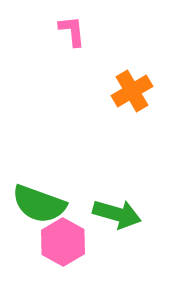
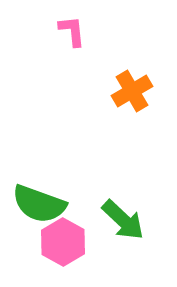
green arrow: moved 6 px right, 6 px down; rotated 27 degrees clockwise
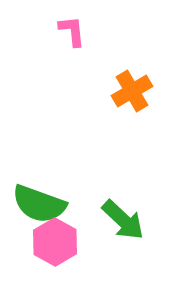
pink hexagon: moved 8 px left
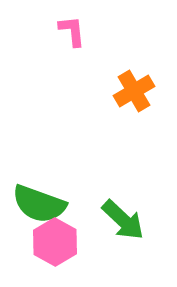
orange cross: moved 2 px right
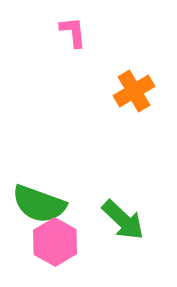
pink L-shape: moved 1 px right, 1 px down
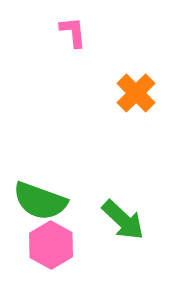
orange cross: moved 2 px right, 2 px down; rotated 15 degrees counterclockwise
green semicircle: moved 1 px right, 3 px up
pink hexagon: moved 4 px left, 3 px down
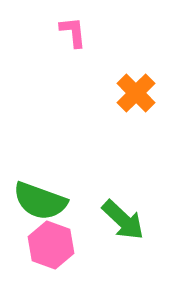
pink hexagon: rotated 9 degrees counterclockwise
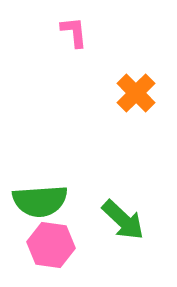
pink L-shape: moved 1 px right
green semicircle: rotated 24 degrees counterclockwise
pink hexagon: rotated 12 degrees counterclockwise
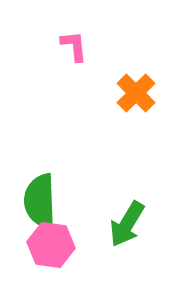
pink L-shape: moved 14 px down
green semicircle: rotated 92 degrees clockwise
green arrow: moved 4 px right, 4 px down; rotated 78 degrees clockwise
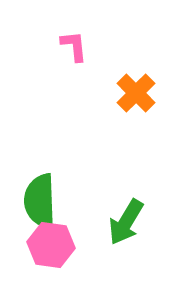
green arrow: moved 1 px left, 2 px up
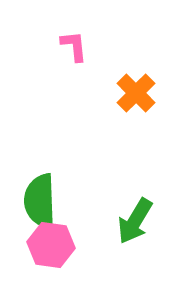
green arrow: moved 9 px right, 1 px up
